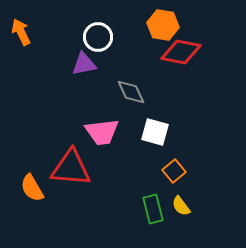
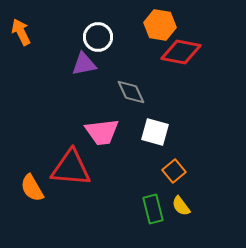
orange hexagon: moved 3 px left
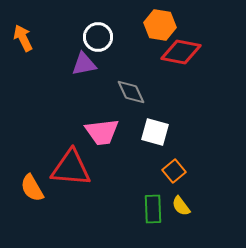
orange arrow: moved 2 px right, 6 px down
green rectangle: rotated 12 degrees clockwise
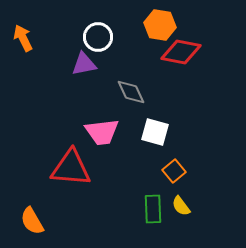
orange semicircle: moved 33 px down
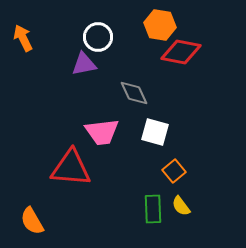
gray diamond: moved 3 px right, 1 px down
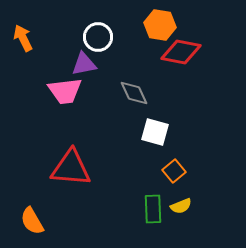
pink trapezoid: moved 37 px left, 41 px up
yellow semicircle: rotated 75 degrees counterclockwise
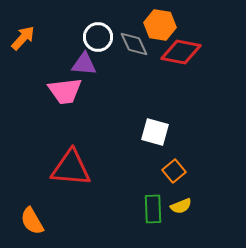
orange arrow: rotated 68 degrees clockwise
purple triangle: rotated 16 degrees clockwise
gray diamond: moved 49 px up
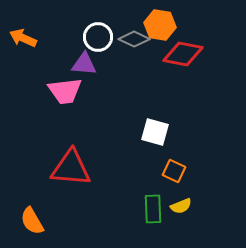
orange arrow: rotated 108 degrees counterclockwise
gray diamond: moved 5 px up; rotated 40 degrees counterclockwise
red diamond: moved 2 px right, 2 px down
orange square: rotated 25 degrees counterclockwise
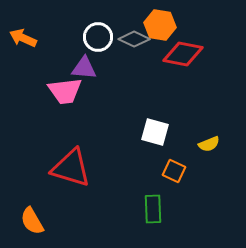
purple triangle: moved 4 px down
red triangle: rotated 12 degrees clockwise
yellow semicircle: moved 28 px right, 62 px up
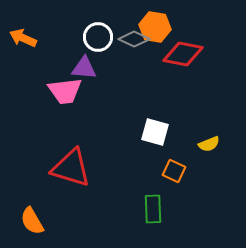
orange hexagon: moved 5 px left, 2 px down
